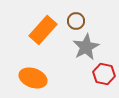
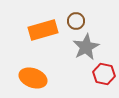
orange rectangle: rotated 32 degrees clockwise
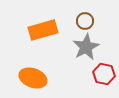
brown circle: moved 9 px right
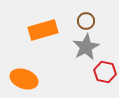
brown circle: moved 1 px right
red hexagon: moved 1 px right, 2 px up
orange ellipse: moved 9 px left, 1 px down
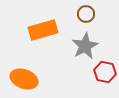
brown circle: moved 7 px up
gray star: moved 1 px left, 1 px up
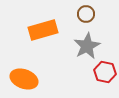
gray star: moved 2 px right
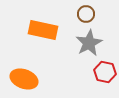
orange rectangle: rotated 28 degrees clockwise
gray star: moved 2 px right, 3 px up
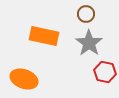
orange rectangle: moved 1 px right, 6 px down
gray star: rotated 8 degrees counterclockwise
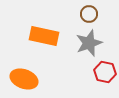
brown circle: moved 3 px right
gray star: rotated 16 degrees clockwise
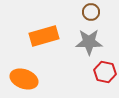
brown circle: moved 2 px right, 2 px up
orange rectangle: rotated 28 degrees counterclockwise
gray star: moved 1 px up; rotated 20 degrees clockwise
